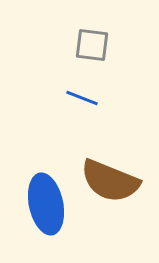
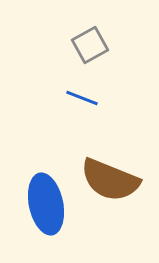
gray square: moved 2 px left; rotated 36 degrees counterclockwise
brown semicircle: moved 1 px up
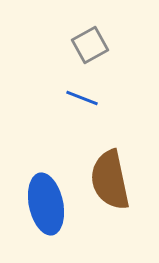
brown semicircle: rotated 56 degrees clockwise
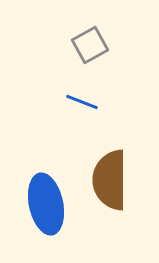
blue line: moved 4 px down
brown semicircle: rotated 12 degrees clockwise
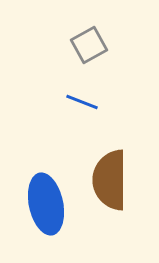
gray square: moved 1 px left
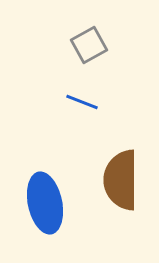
brown semicircle: moved 11 px right
blue ellipse: moved 1 px left, 1 px up
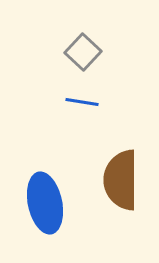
gray square: moved 6 px left, 7 px down; rotated 18 degrees counterclockwise
blue line: rotated 12 degrees counterclockwise
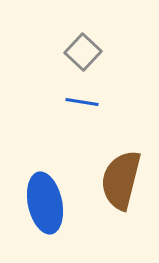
brown semicircle: rotated 14 degrees clockwise
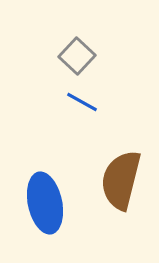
gray square: moved 6 px left, 4 px down
blue line: rotated 20 degrees clockwise
